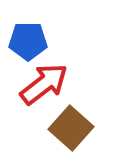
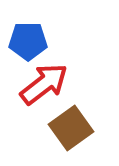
brown square: rotated 12 degrees clockwise
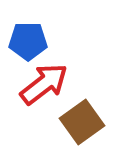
brown square: moved 11 px right, 6 px up
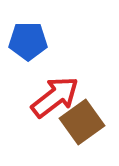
red arrow: moved 11 px right, 13 px down
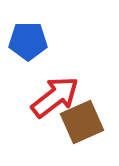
brown square: rotated 12 degrees clockwise
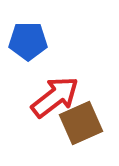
brown square: moved 1 px left, 1 px down
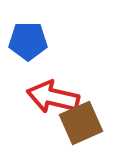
red arrow: moved 2 px left; rotated 129 degrees counterclockwise
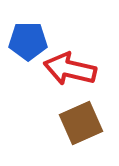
red arrow: moved 17 px right, 28 px up
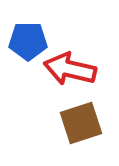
brown square: rotated 6 degrees clockwise
